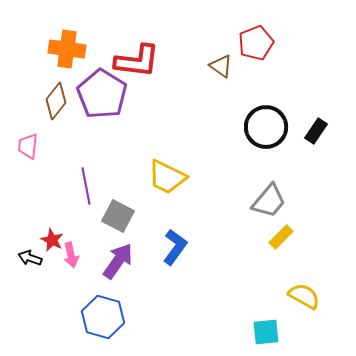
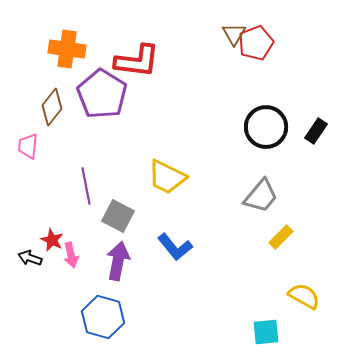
brown triangle: moved 13 px right, 32 px up; rotated 25 degrees clockwise
brown diamond: moved 4 px left, 6 px down
gray trapezoid: moved 8 px left, 5 px up
blue L-shape: rotated 105 degrees clockwise
purple arrow: rotated 24 degrees counterclockwise
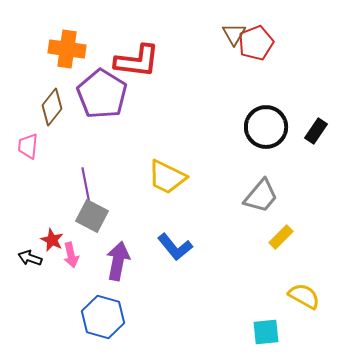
gray square: moved 26 px left
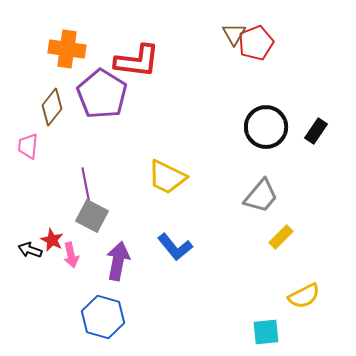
black arrow: moved 8 px up
yellow semicircle: rotated 124 degrees clockwise
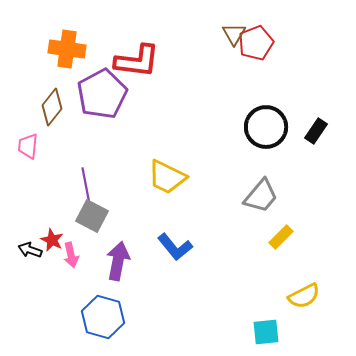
purple pentagon: rotated 12 degrees clockwise
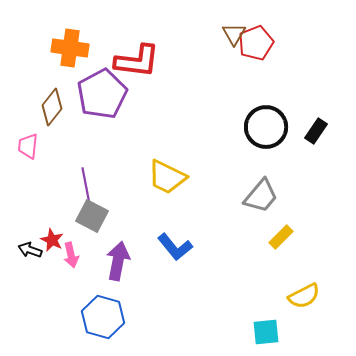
orange cross: moved 3 px right, 1 px up
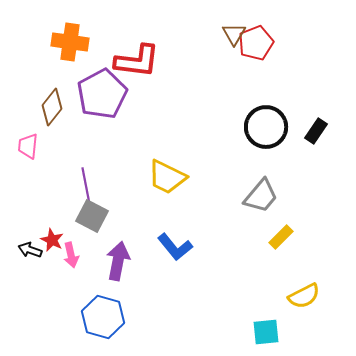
orange cross: moved 6 px up
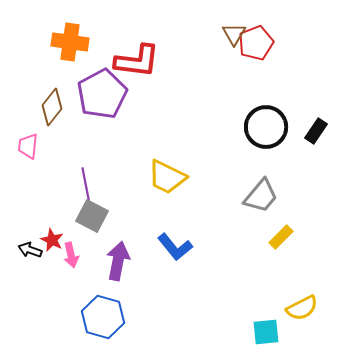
yellow semicircle: moved 2 px left, 12 px down
